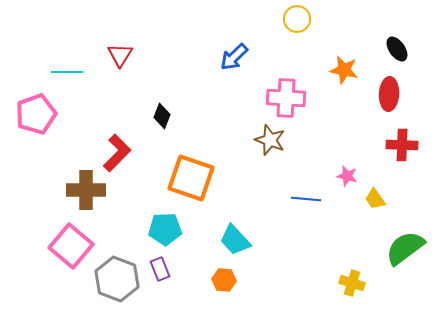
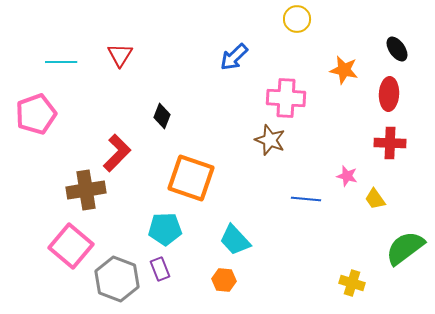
cyan line: moved 6 px left, 10 px up
red cross: moved 12 px left, 2 px up
brown cross: rotated 9 degrees counterclockwise
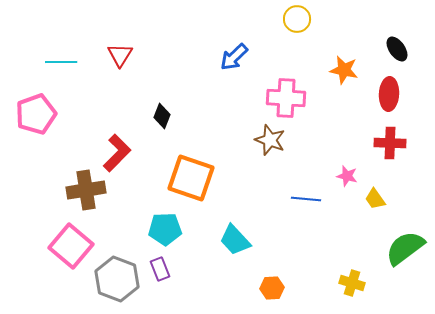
orange hexagon: moved 48 px right, 8 px down; rotated 10 degrees counterclockwise
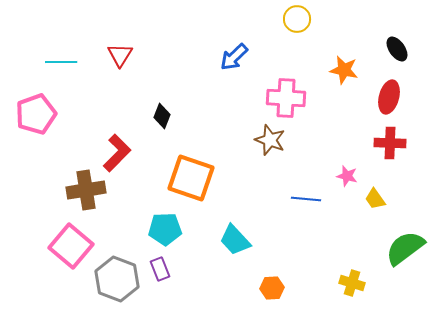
red ellipse: moved 3 px down; rotated 12 degrees clockwise
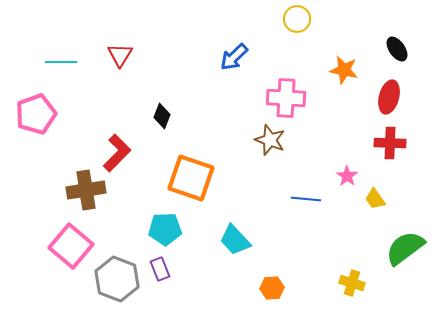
pink star: rotated 20 degrees clockwise
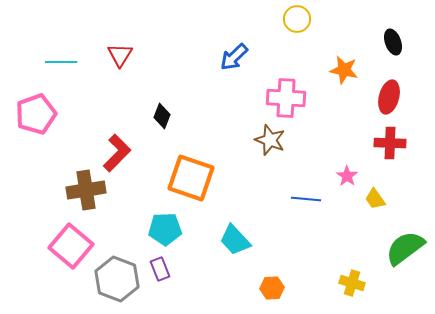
black ellipse: moved 4 px left, 7 px up; rotated 15 degrees clockwise
